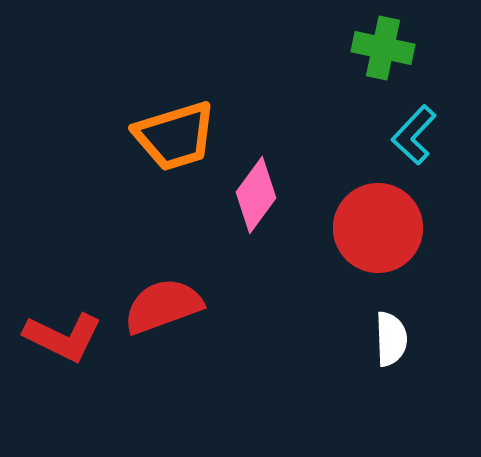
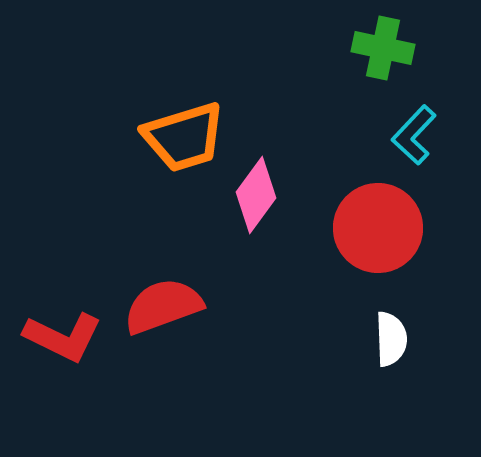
orange trapezoid: moved 9 px right, 1 px down
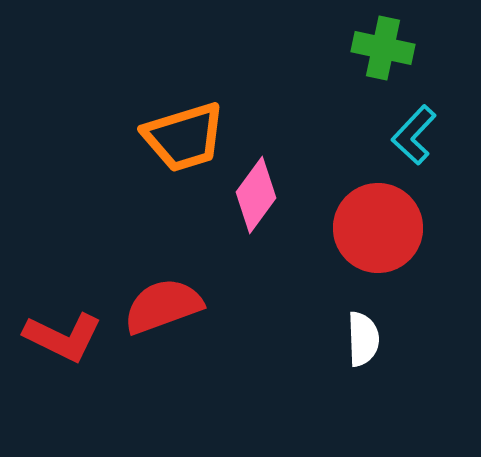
white semicircle: moved 28 px left
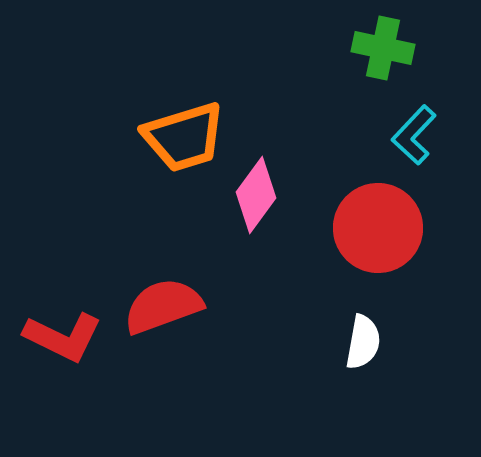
white semicircle: moved 3 px down; rotated 12 degrees clockwise
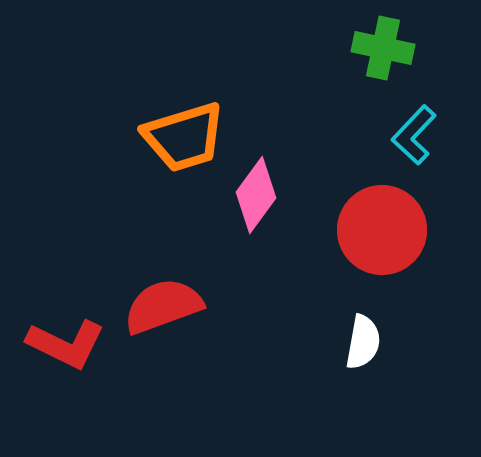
red circle: moved 4 px right, 2 px down
red L-shape: moved 3 px right, 7 px down
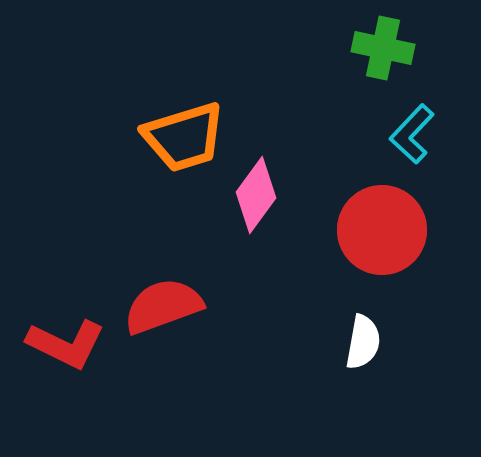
cyan L-shape: moved 2 px left, 1 px up
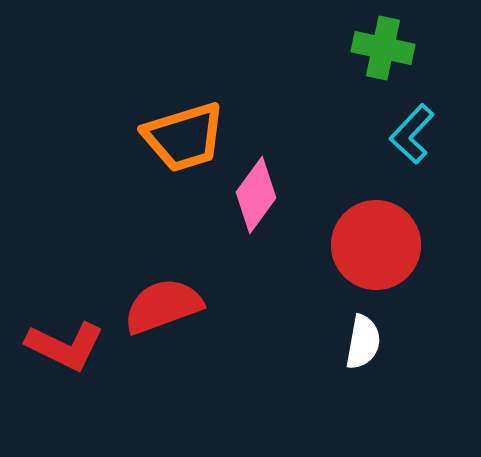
red circle: moved 6 px left, 15 px down
red L-shape: moved 1 px left, 2 px down
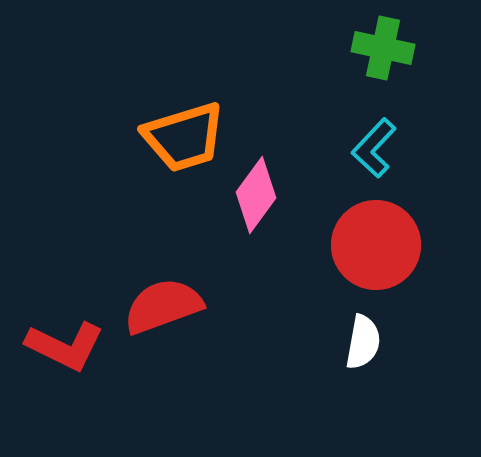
cyan L-shape: moved 38 px left, 14 px down
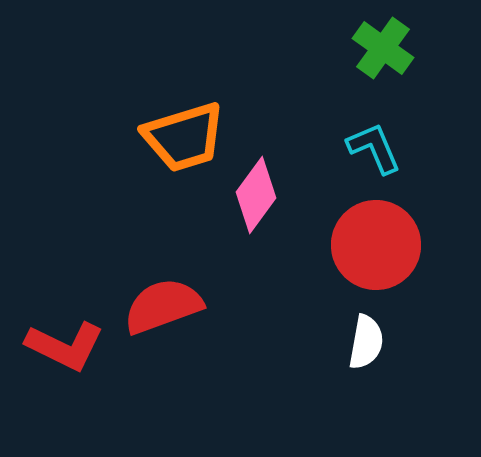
green cross: rotated 24 degrees clockwise
cyan L-shape: rotated 114 degrees clockwise
white semicircle: moved 3 px right
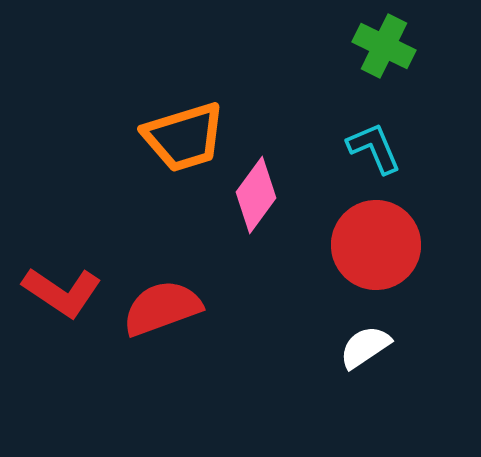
green cross: moved 1 px right, 2 px up; rotated 10 degrees counterclockwise
red semicircle: moved 1 px left, 2 px down
white semicircle: moved 1 px left, 5 px down; rotated 134 degrees counterclockwise
red L-shape: moved 3 px left, 54 px up; rotated 8 degrees clockwise
